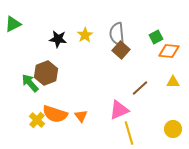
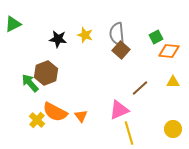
yellow star: rotated 21 degrees counterclockwise
orange semicircle: moved 2 px up; rotated 10 degrees clockwise
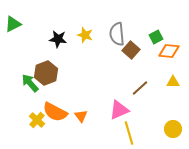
brown square: moved 10 px right
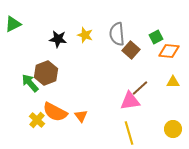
pink triangle: moved 11 px right, 9 px up; rotated 15 degrees clockwise
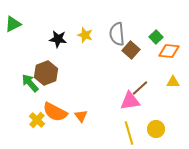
green square: rotated 16 degrees counterclockwise
yellow circle: moved 17 px left
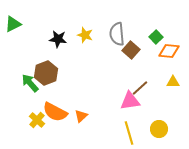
orange triangle: rotated 24 degrees clockwise
yellow circle: moved 3 px right
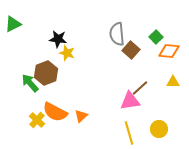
yellow star: moved 18 px left, 18 px down
